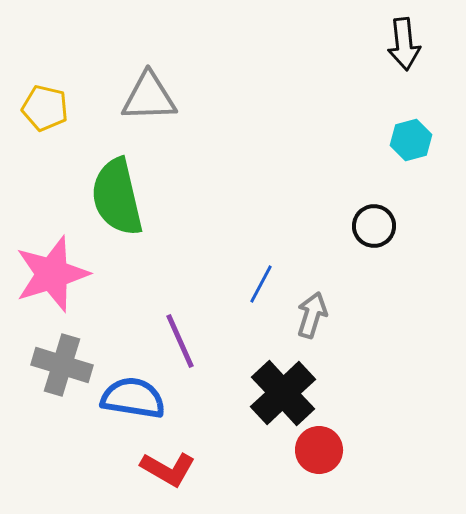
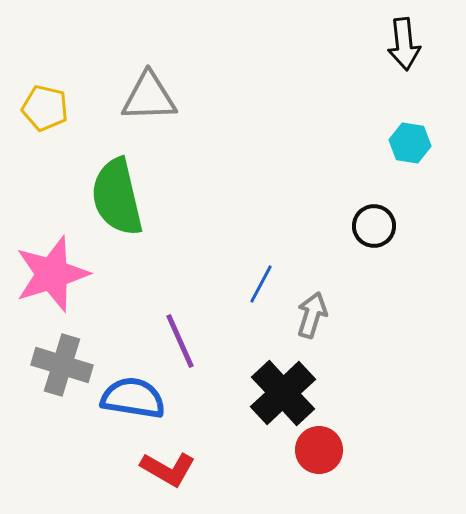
cyan hexagon: moved 1 px left, 3 px down; rotated 24 degrees clockwise
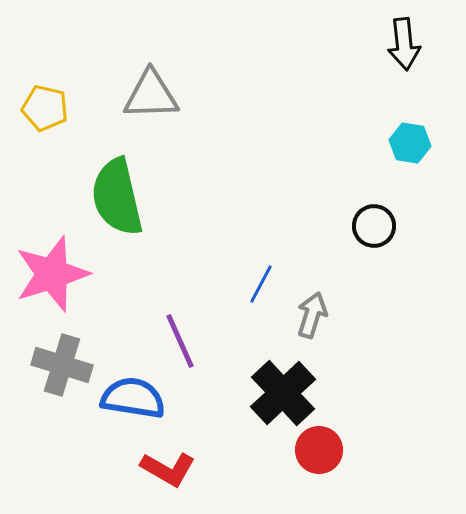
gray triangle: moved 2 px right, 2 px up
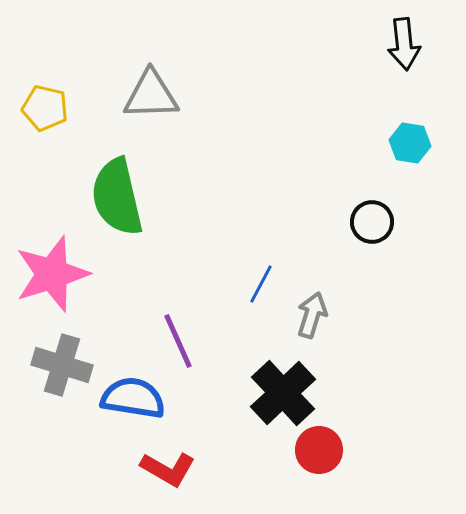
black circle: moved 2 px left, 4 px up
purple line: moved 2 px left
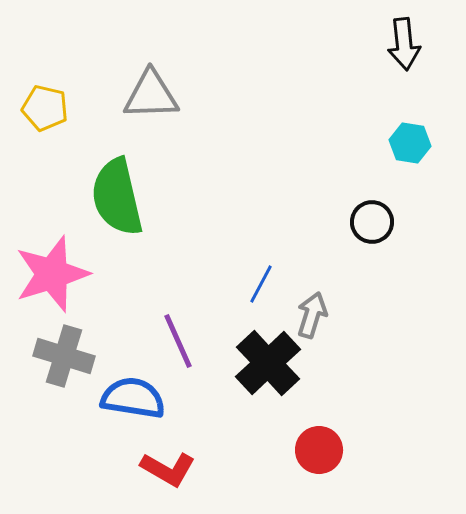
gray cross: moved 2 px right, 9 px up
black cross: moved 15 px left, 30 px up
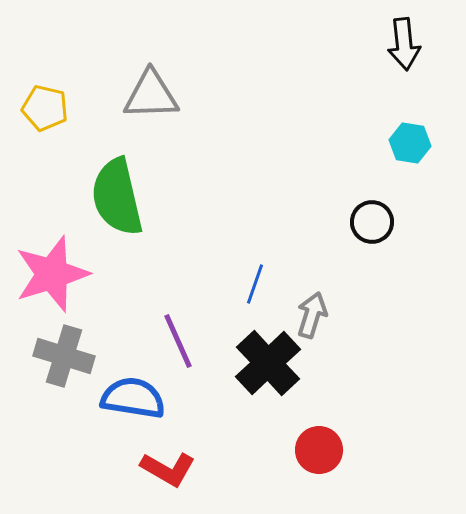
blue line: moved 6 px left; rotated 9 degrees counterclockwise
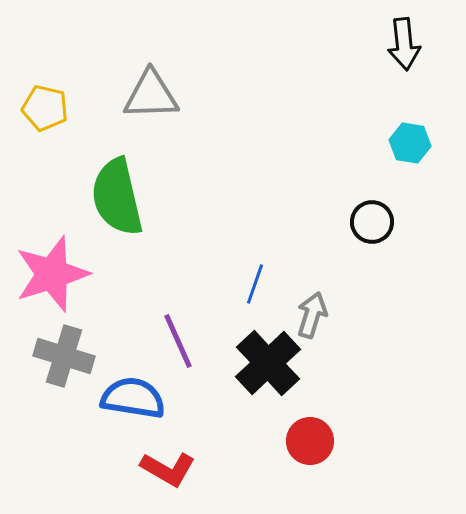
red circle: moved 9 px left, 9 px up
